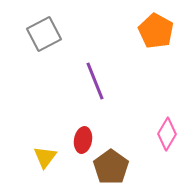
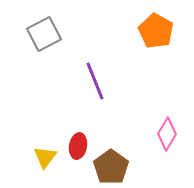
red ellipse: moved 5 px left, 6 px down
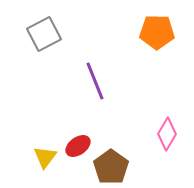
orange pentagon: moved 1 px right, 1 px down; rotated 28 degrees counterclockwise
red ellipse: rotated 45 degrees clockwise
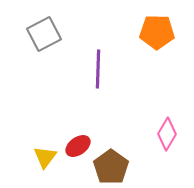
purple line: moved 3 px right, 12 px up; rotated 24 degrees clockwise
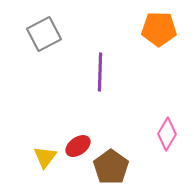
orange pentagon: moved 2 px right, 3 px up
purple line: moved 2 px right, 3 px down
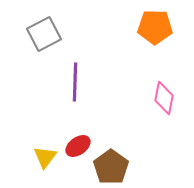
orange pentagon: moved 4 px left, 2 px up
purple line: moved 25 px left, 10 px down
pink diamond: moved 3 px left, 36 px up; rotated 20 degrees counterclockwise
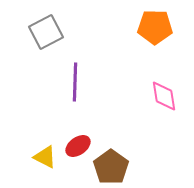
gray square: moved 2 px right, 2 px up
pink diamond: moved 2 px up; rotated 20 degrees counterclockwise
yellow triangle: rotated 40 degrees counterclockwise
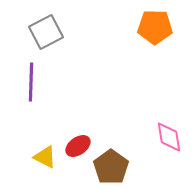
purple line: moved 44 px left
pink diamond: moved 5 px right, 41 px down
